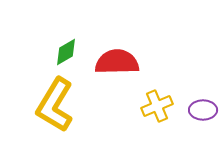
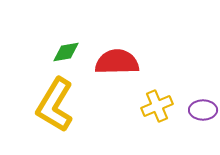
green diamond: rotated 20 degrees clockwise
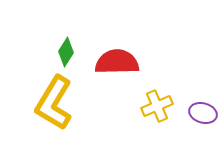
green diamond: rotated 48 degrees counterclockwise
yellow L-shape: moved 1 px left, 2 px up
purple ellipse: moved 3 px down; rotated 16 degrees clockwise
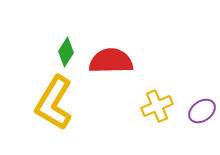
red semicircle: moved 6 px left, 1 px up
purple ellipse: moved 1 px left, 2 px up; rotated 52 degrees counterclockwise
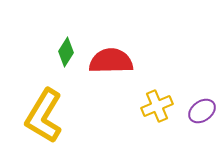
yellow L-shape: moved 10 px left, 13 px down
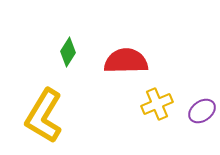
green diamond: moved 2 px right
red semicircle: moved 15 px right
yellow cross: moved 2 px up
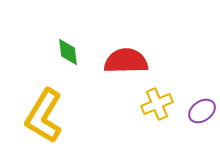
green diamond: rotated 40 degrees counterclockwise
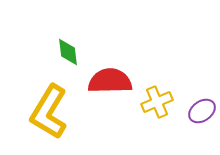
red semicircle: moved 16 px left, 20 px down
yellow cross: moved 2 px up
yellow L-shape: moved 5 px right, 4 px up
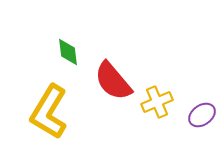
red semicircle: moved 3 px right; rotated 129 degrees counterclockwise
purple ellipse: moved 4 px down
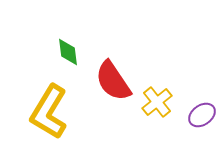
red semicircle: rotated 6 degrees clockwise
yellow cross: rotated 16 degrees counterclockwise
